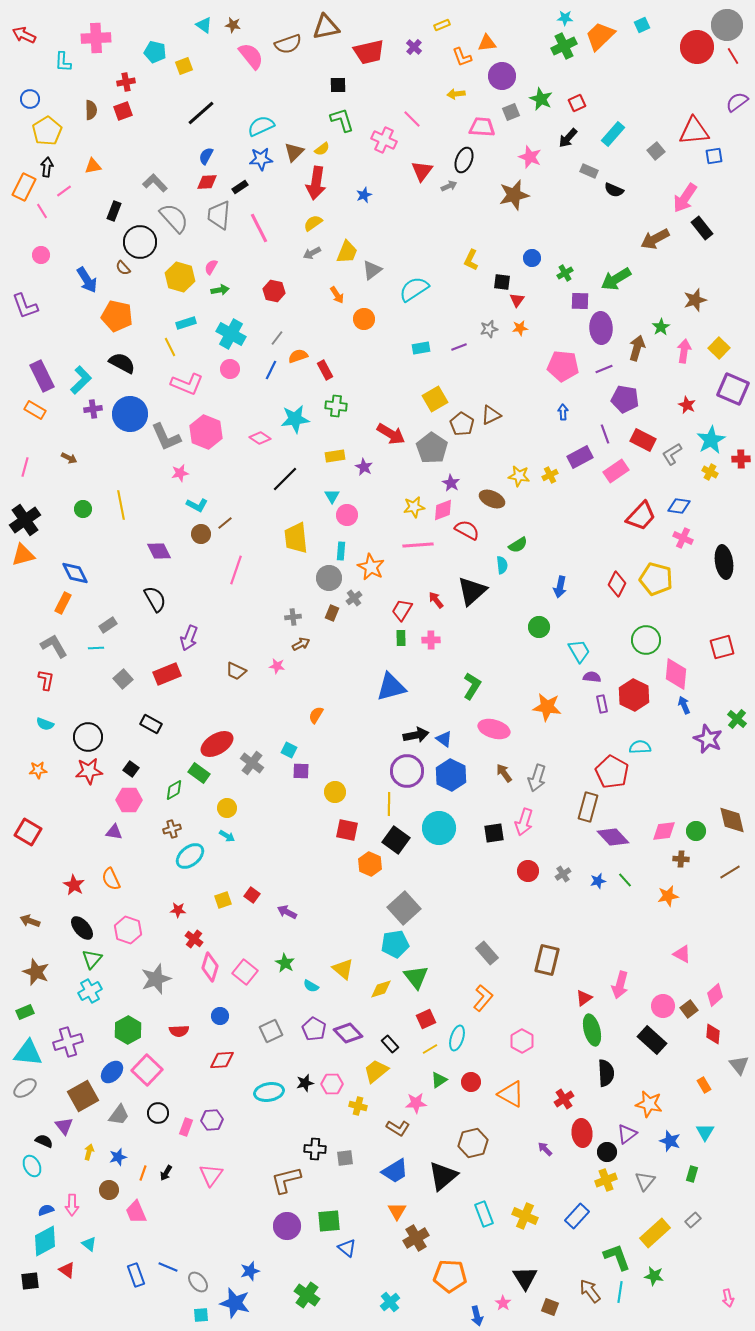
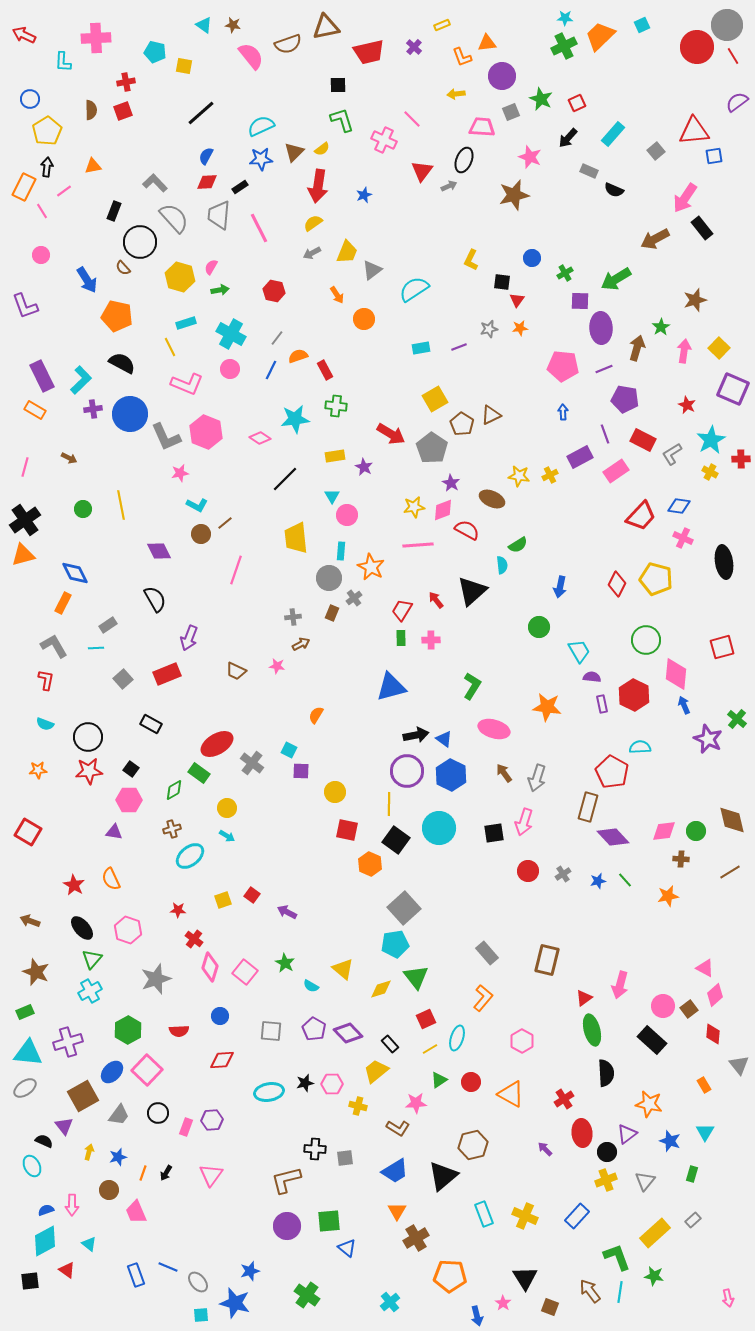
yellow square at (184, 66): rotated 30 degrees clockwise
red arrow at (316, 183): moved 2 px right, 3 px down
pink triangle at (682, 954): moved 23 px right, 14 px down
gray square at (271, 1031): rotated 30 degrees clockwise
brown hexagon at (473, 1143): moved 2 px down
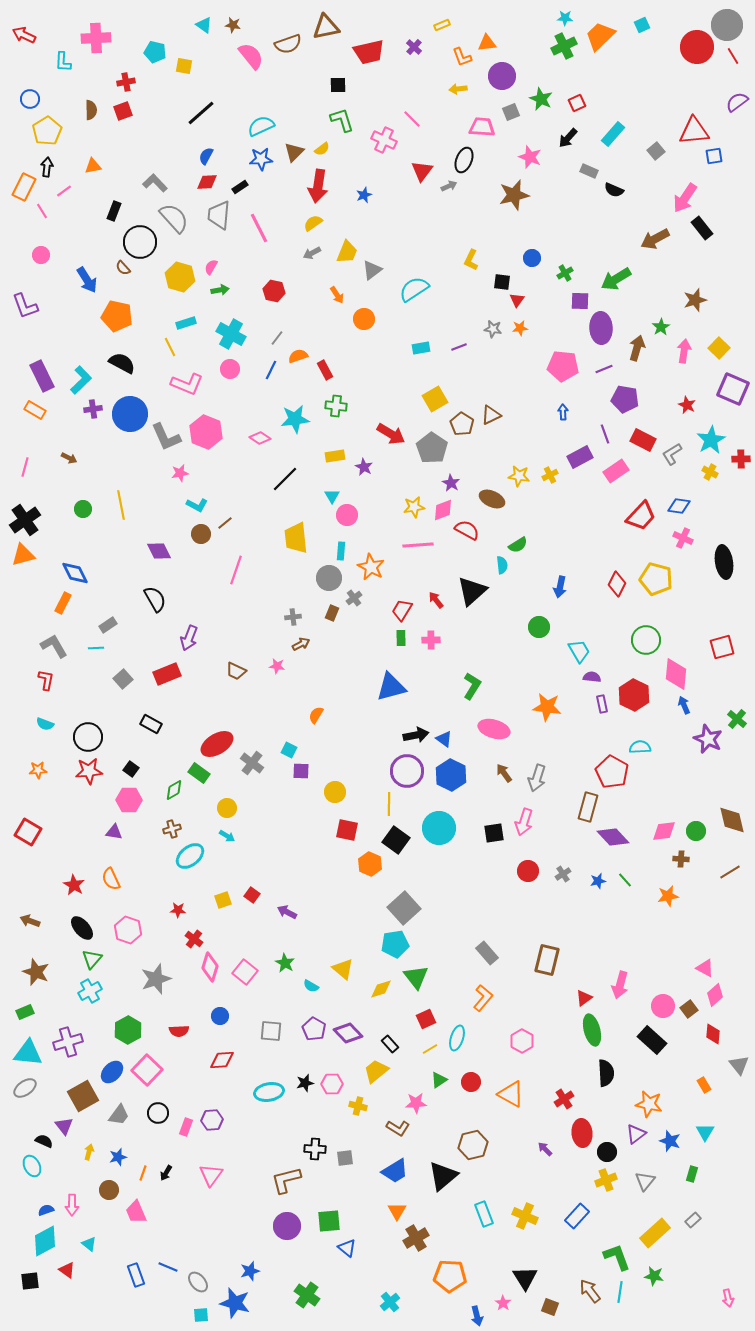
yellow arrow at (456, 94): moved 2 px right, 5 px up
gray star at (489, 329): moved 4 px right; rotated 24 degrees clockwise
purple triangle at (627, 1134): moved 9 px right
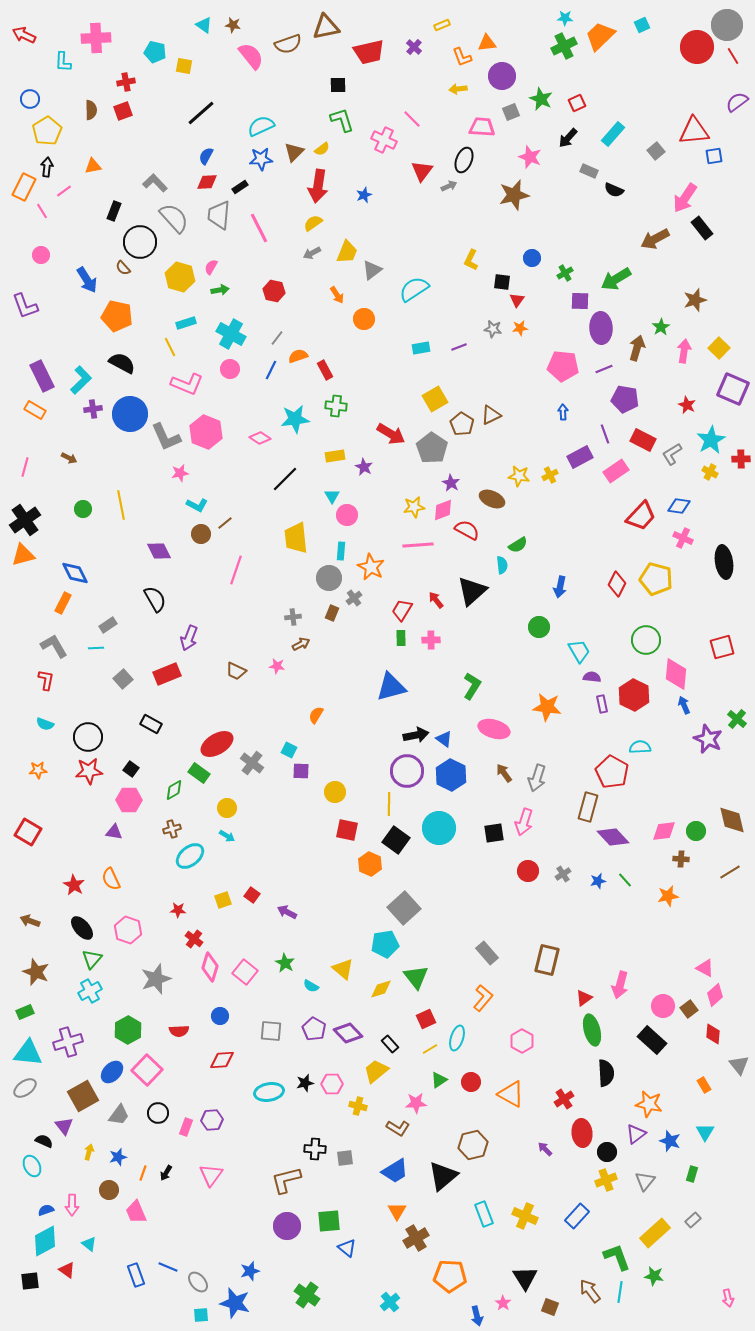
cyan pentagon at (395, 944): moved 10 px left
